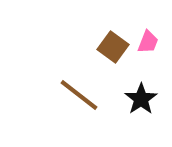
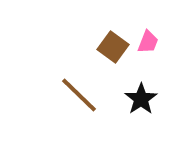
brown line: rotated 6 degrees clockwise
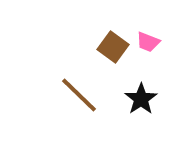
pink trapezoid: rotated 90 degrees clockwise
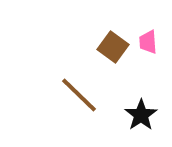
pink trapezoid: rotated 65 degrees clockwise
black star: moved 16 px down
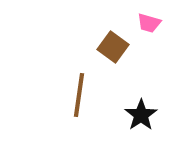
pink trapezoid: moved 1 px right, 19 px up; rotated 70 degrees counterclockwise
brown line: rotated 54 degrees clockwise
